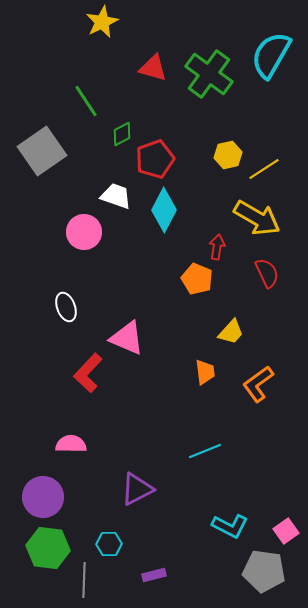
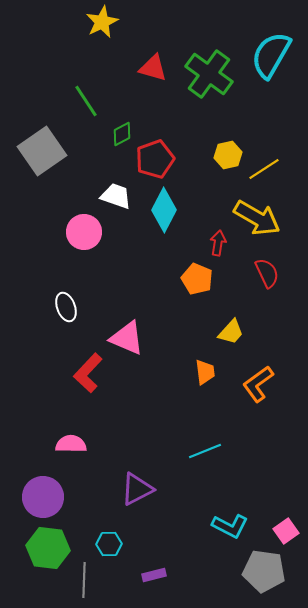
red arrow: moved 1 px right, 4 px up
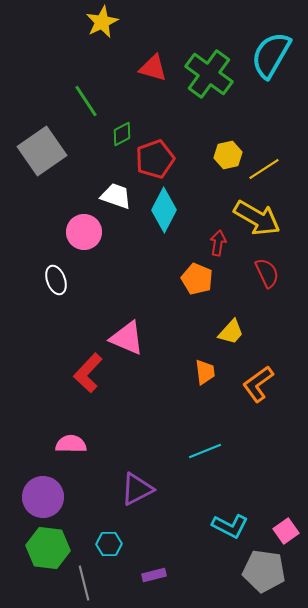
white ellipse: moved 10 px left, 27 px up
gray line: moved 3 px down; rotated 16 degrees counterclockwise
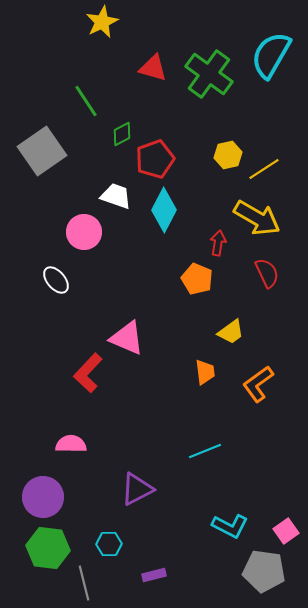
white ellipse: rotated 20 degrees counterclockwise
yellow trapezoid: rotated 12 degrees clockwise
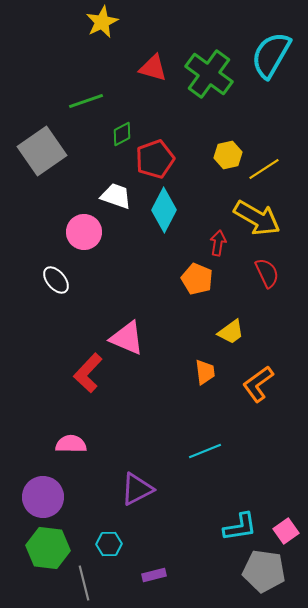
green line: rotated 76 degrees counterclockwise
cyan L-shape: moved 10 px right, 1 px down; rotated 36 degrees counterclockwise
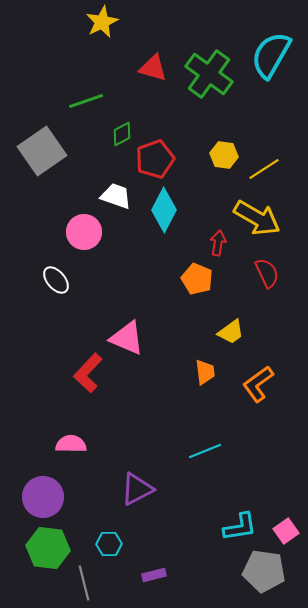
yellow hexagon: moved 4 px left; rotated 20 degrees clockwise
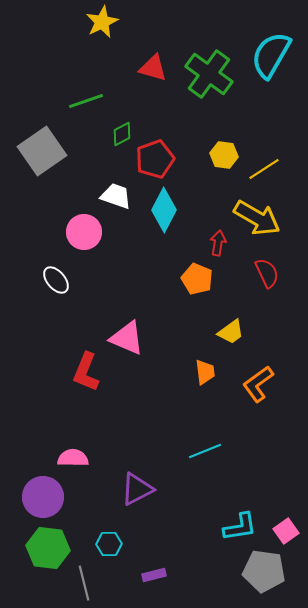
red L-shape: moved 2 px left, 1 px up; rotated 21 degrees counterclockwise
pink semicircle: moved 2 px right, 14 px down
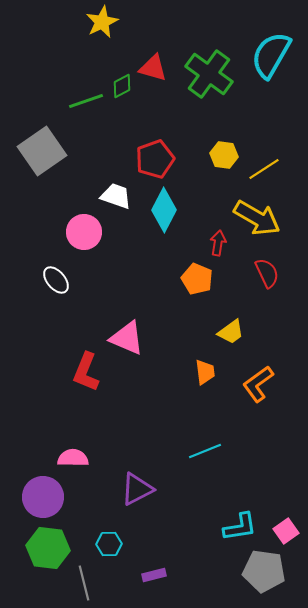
green diamond: moved 48 px up
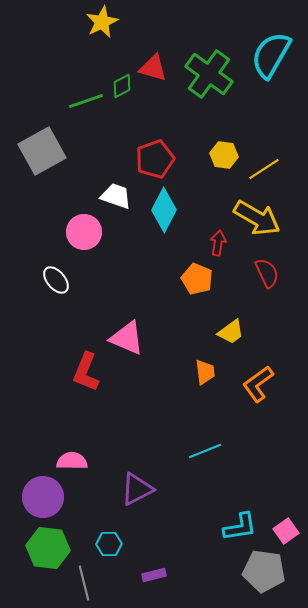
gray square: rotated 6 degrees clockwise
pink semicircle: moved 1 px left, 3 px down
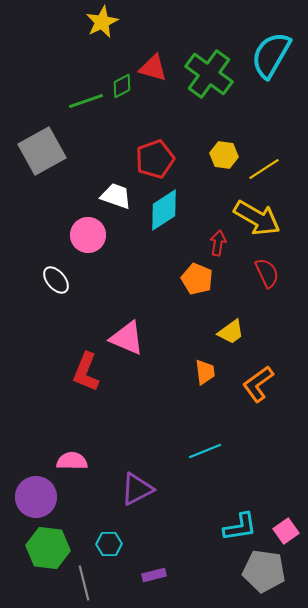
cyan diamond: rotated 30 degrees clockwise
pink circle: moved 4 px right, 3 px down
purple circle: moved 7 px left
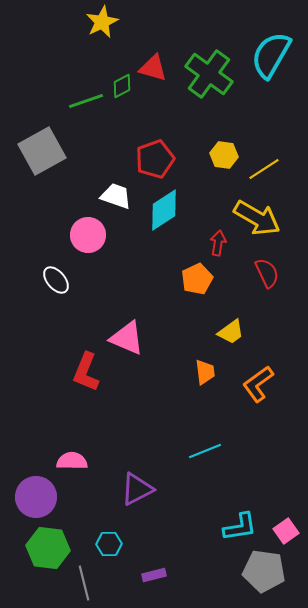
orange pentagon: rotated 24 degrees clockwise
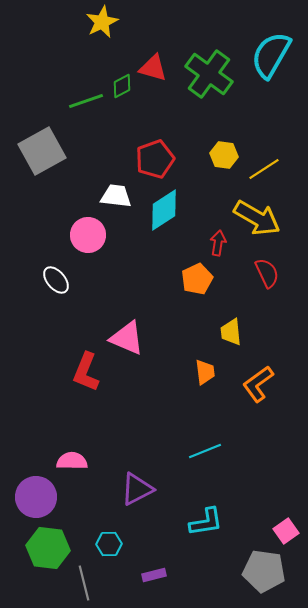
white trapezoid: rotated 12 degrees counterclockwise
yellow trapezoid: rotated 120 degrees clockwise
cyan L-shape: moved 34 px left, 5 px up
